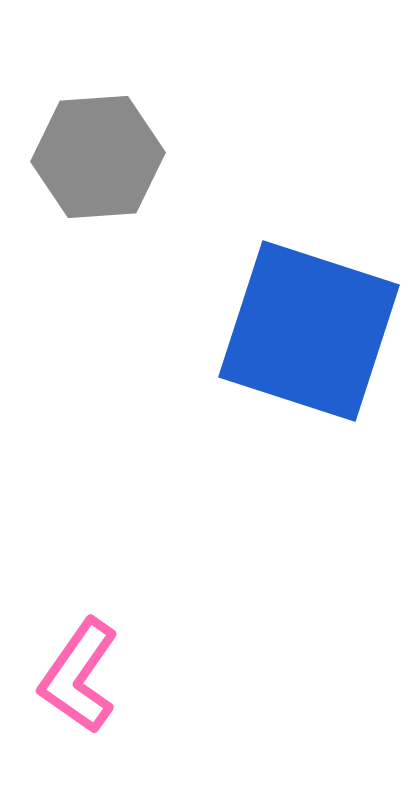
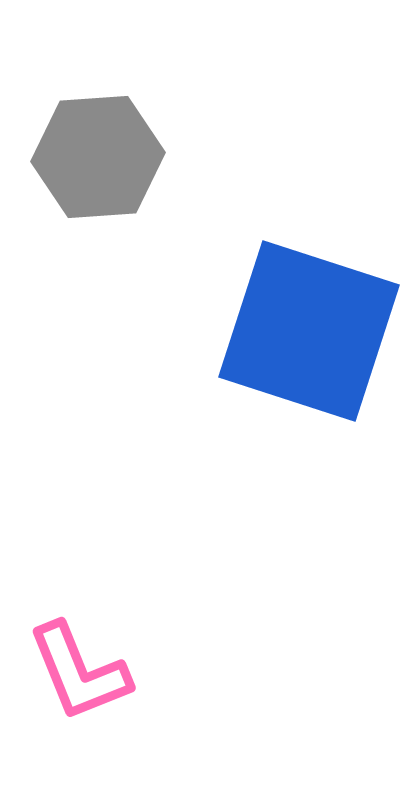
pink L-shape: moved 4 px up; rotated 57 degrees counterclockwise
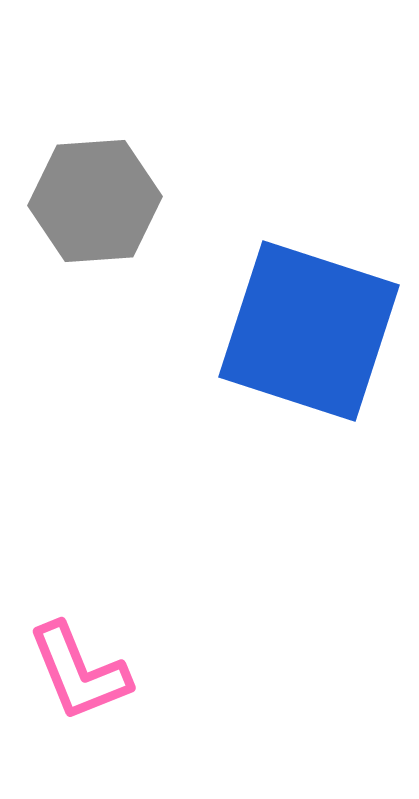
gray hexagon: moved 3 px left, 44 px down
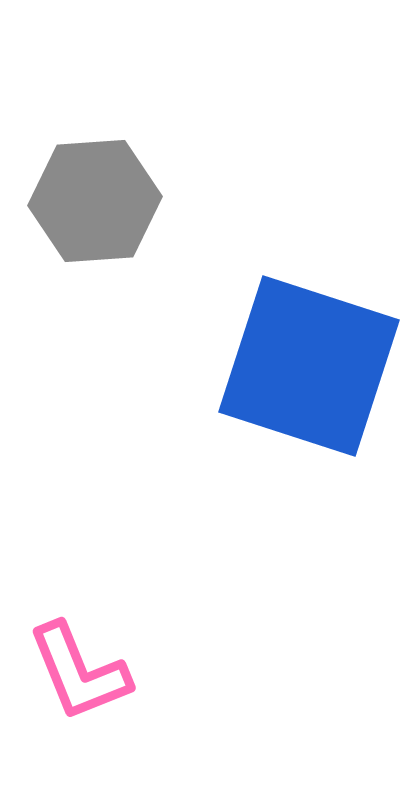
blue square: moved 35 px down
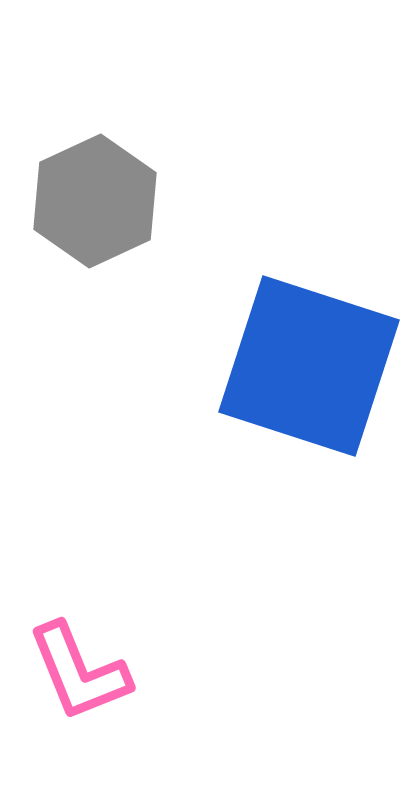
gray hexagon: rotated 21 degrees counterclockwise
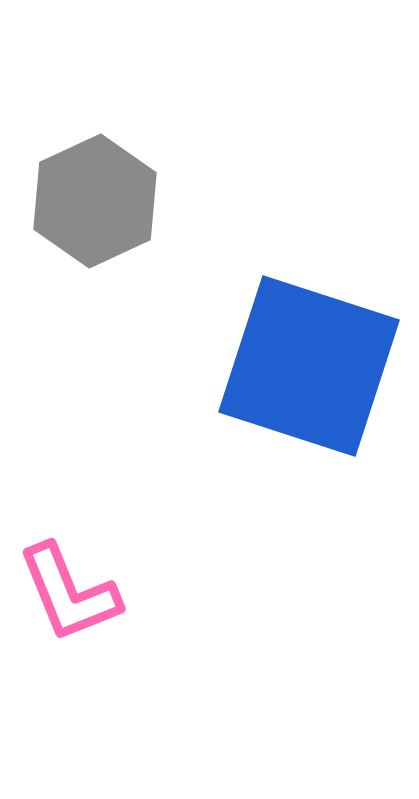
pink L-shape: moved 10 px left, 79 px up
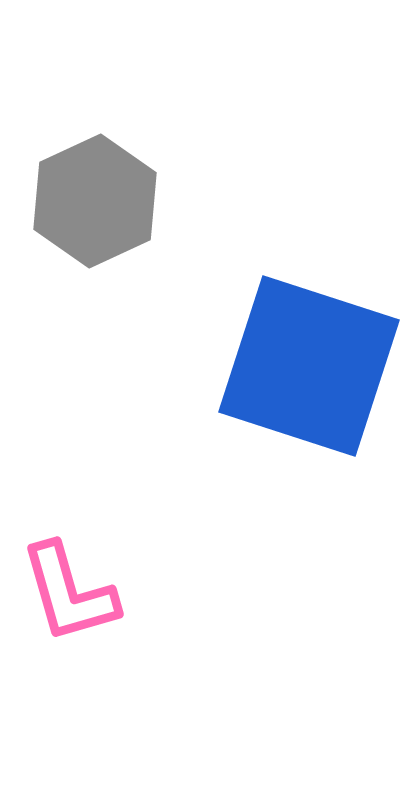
pink L-shape: rotated 6 degrees clockwise
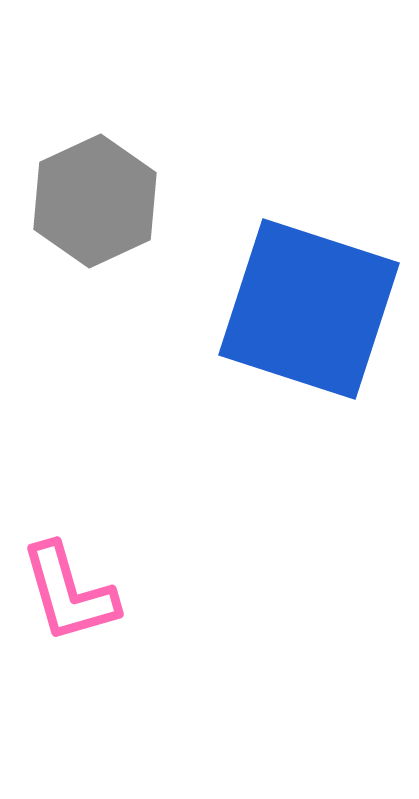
blue square: moved 57 px up
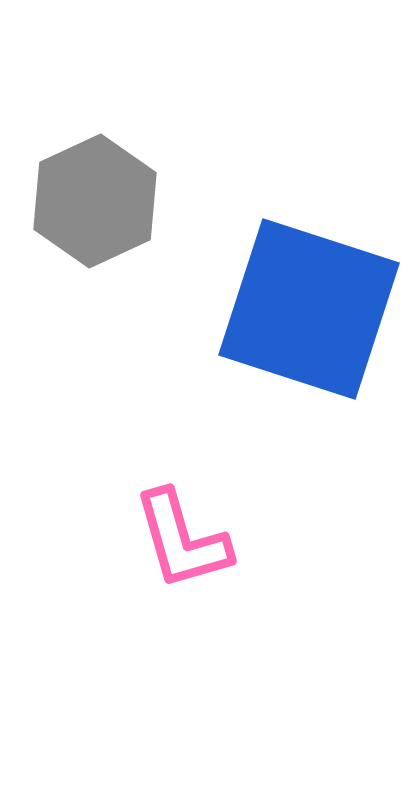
pink L-shape: moved 113 px right, 53 px up
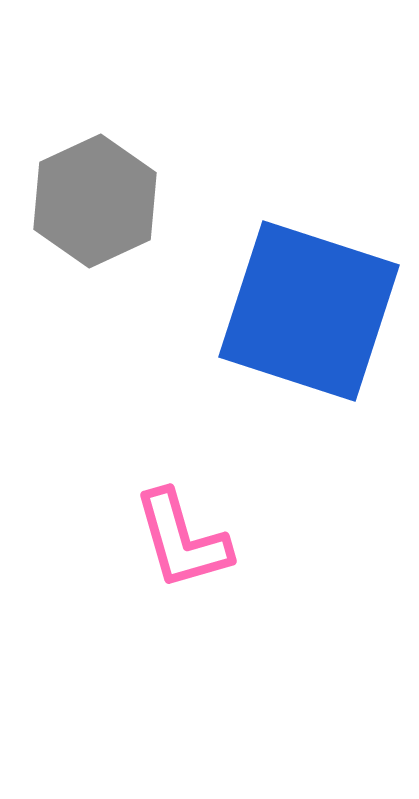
blue square: moved 2 px down
